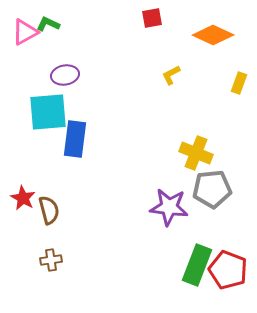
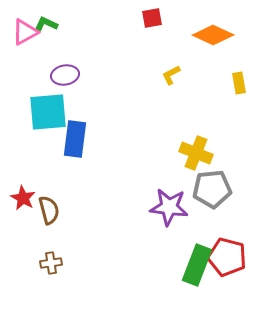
green L-shape: moved 2 px left
yellow rectangle: rotated 30 degrees counterclockwise
brown cross: moved 3 px down
red pentagon: moved 1 px left, 13 px up; rotated 6 degrees counterclockwise
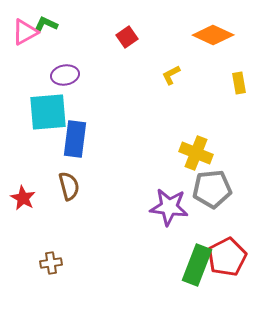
red square: moved 25 px left, 19 px down; rotated 25 degrees counterclockwise
brown semicircle: moved 20 px right, 24 px up
red pentagon: rotated 30 degrees clockwise
